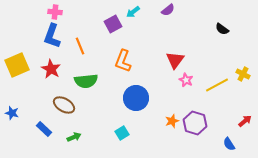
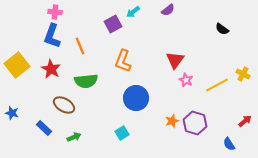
yellow square: rotated 15 degrees counterclockwise
blue rectangle: moved 1 px up
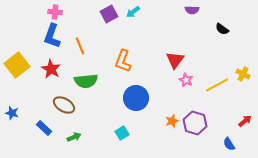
purple semicircle: moved 24 px right; rotated 40 degrees clockwise
purple square: moved 4 px left, 10 px up
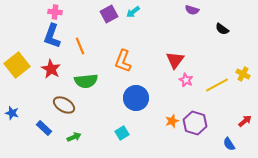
purple semicircle: rotated 16 degrees clockwise
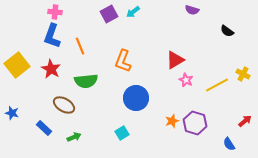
black semicircle: moved 5 px right, 2 px down
red triangle: rotated 24 degrees clockwise
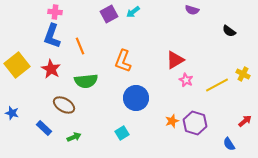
black semicircle: moved 2 px right
